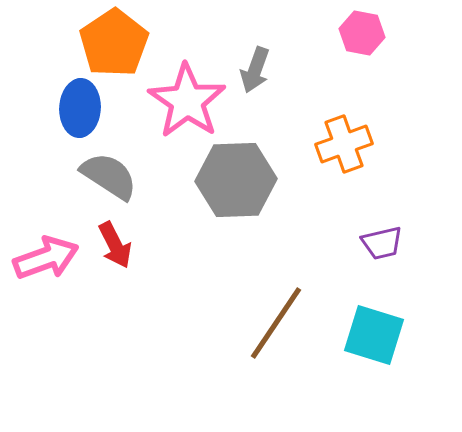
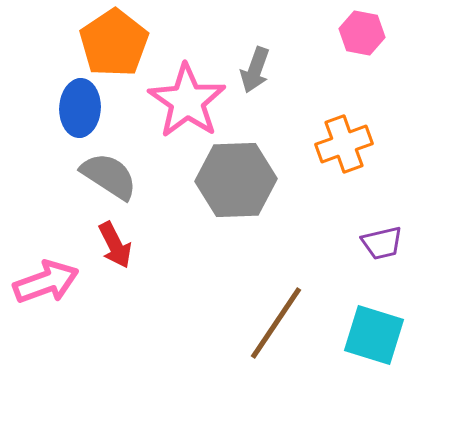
pink arrow: moved 24 px down
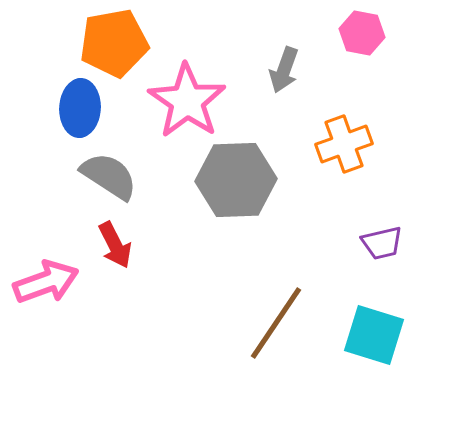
orange pentagon: rotated 24 degrees clockwise
gray arrow: moved 29 px right
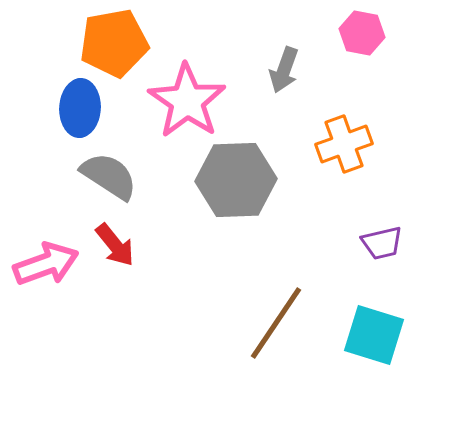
red arrow: rotated 12 degrees counterclockwise
pink arrow: moved 18 px up
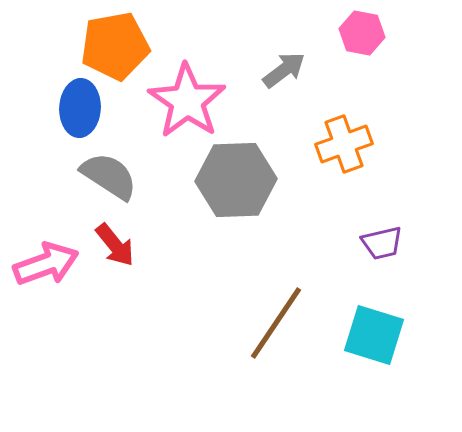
orange pentagon: moved 1 px right, 3 px down
gray arrow: rotated 147 degrees counterclockwise
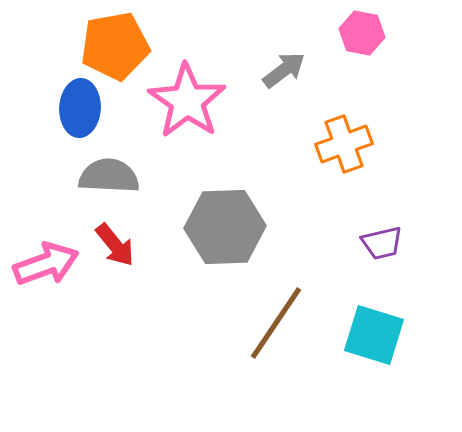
gray semicircle: rotated 30 degrees counterclockwise
gray hexagon: moved 11 px left, 47 px down
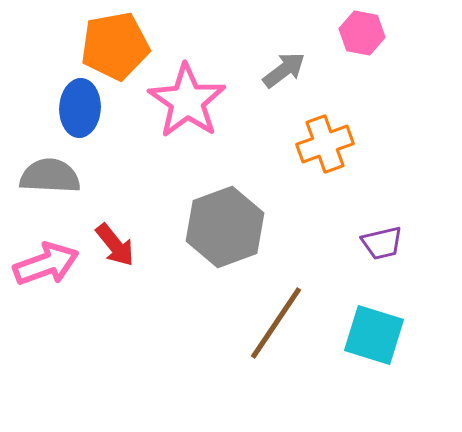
orange cross: moved 19 px left
gray semicircle: moved 59 px left
gray hexagon: rotated 18 degrees counterclockwise
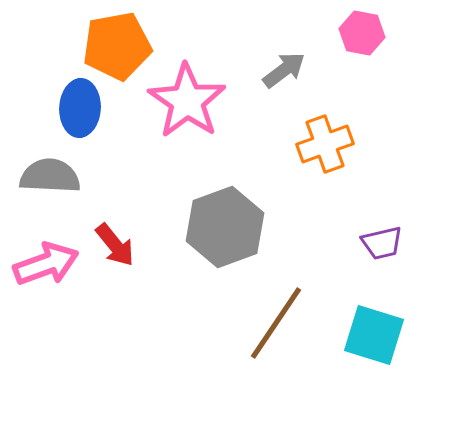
orange pentagon: moved 2 px right
